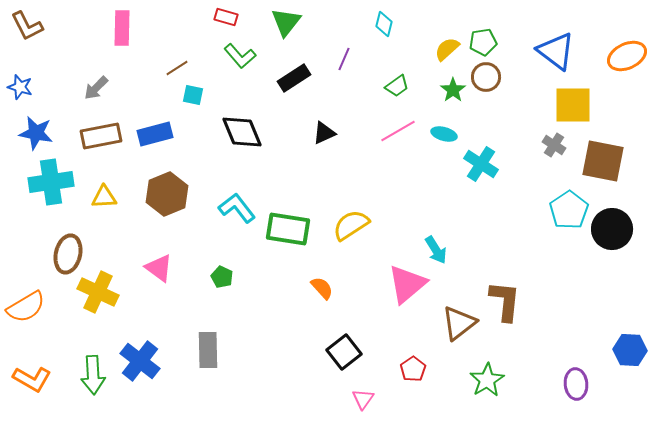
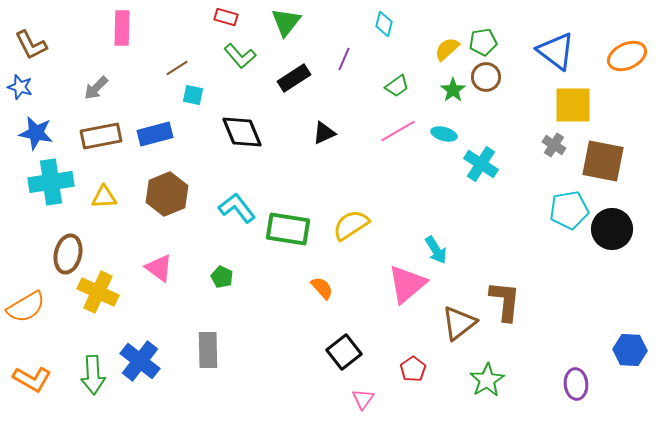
brown L-shape at (27, 26): moved 4 px right, 19 px down
cyan pentagon at (569, 210): rotated 24 degrees clockwise
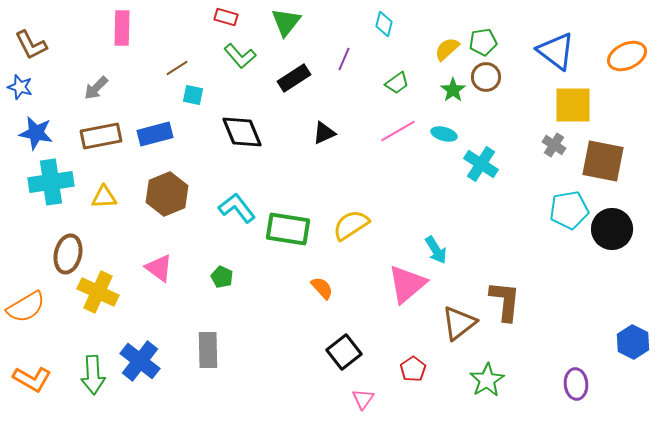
green trapezoid at (397, 86): moved 3 px up
blue hexagon at (630, 350): moved 3 px right, 8 px up; rotated 24 degrees clockwise
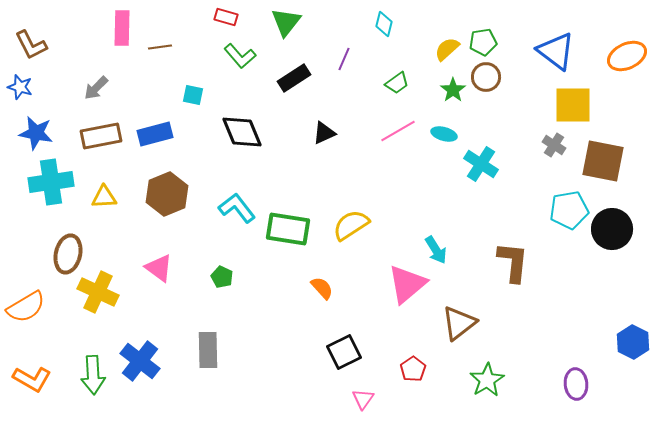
brown line at (177, 68): moved 17 px left, 21 px up; rotated 25 degrees clockwise
brown L-shape at (505, 301): moved 8 px right, 39 px up
black square at (344, 352): rotated 12 degrees clockwise
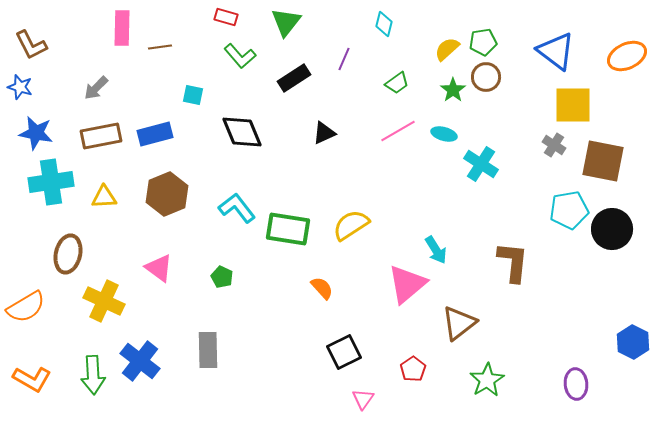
yellow cross at (98, 292): moved 6 px right, 9 px down
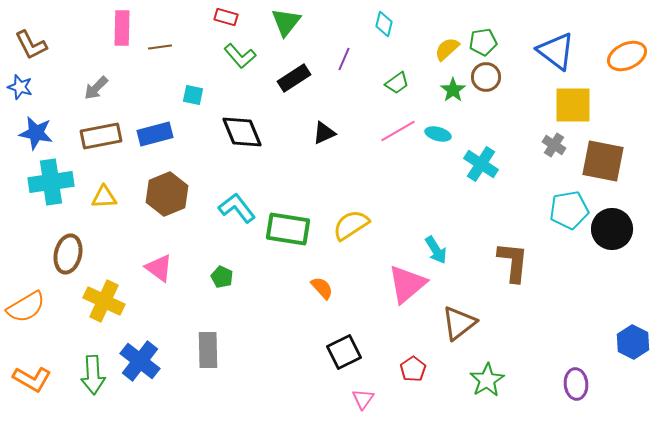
cyan ellipse at (444, 134): moved 6 px left
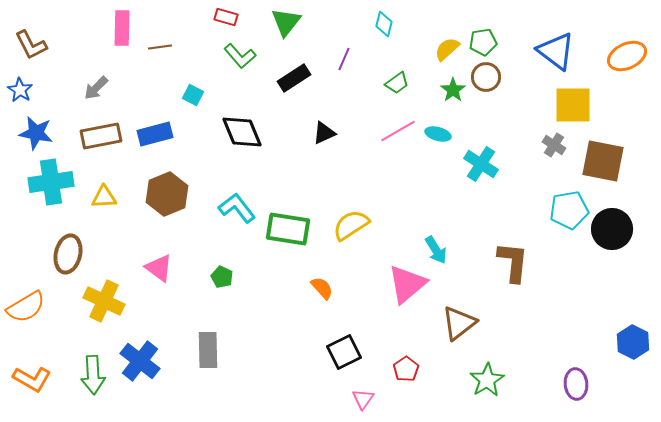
blue star at (20, 87): moved 3 px down; rotated 15 degrees clockwise
cyan square at (193, 95): rotated 15 degrees clockwise
red pentagon at (413, 369): moved 7 px left
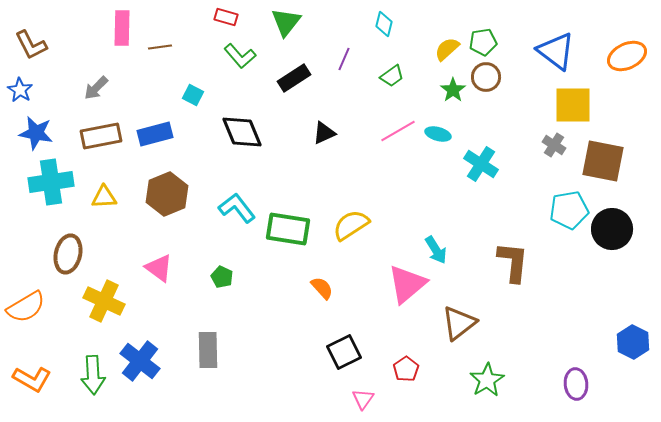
green trapezoid at (397, 83): moved 5 px left, 7 px up
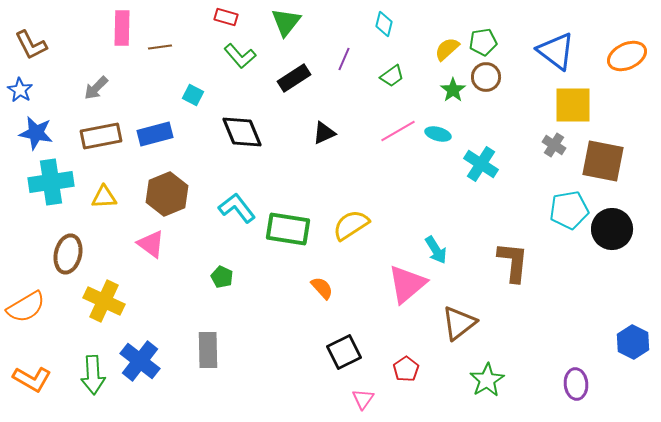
pink triangle at (159, 268): moved 8 px left, 24 px up
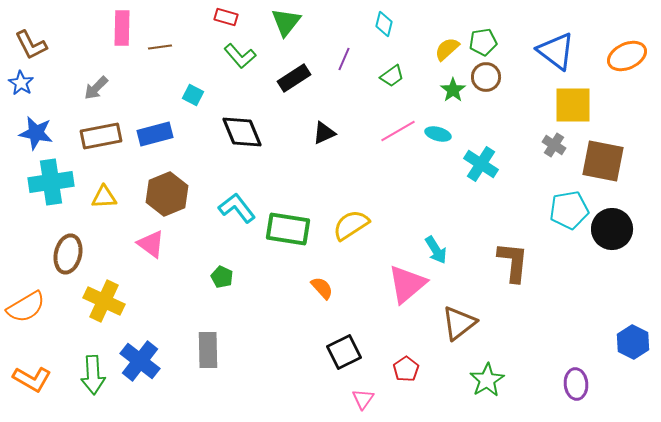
blue star at (20, 90): moved 1 px right, 7 px up
